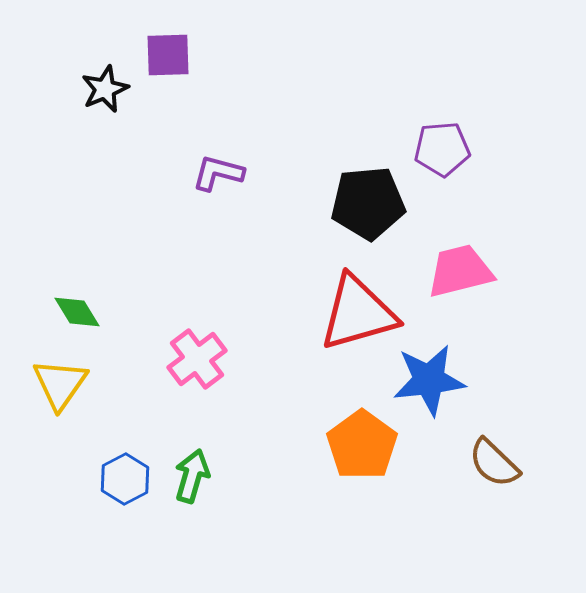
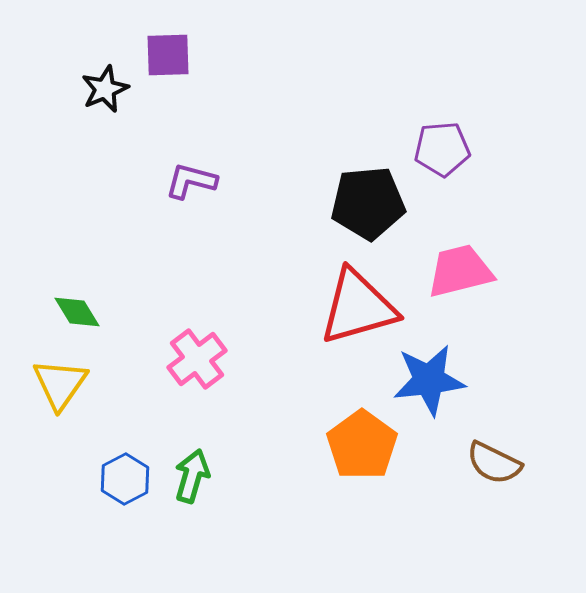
purple L-shape: moved 27 px left, 8 px down
red triangle: moved 6 px up
brown semicircle: rotated 18 degrees counterclockwise
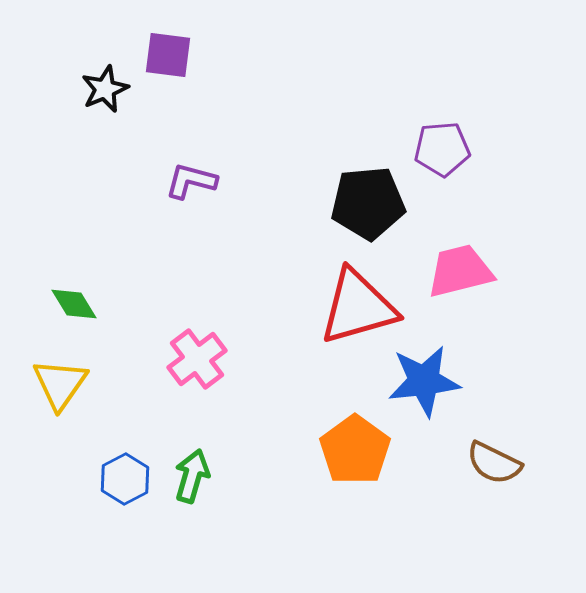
purple square: rotated 9 degrees clockwise
green diamond: moved 3 px left, 8 px up
blue star: moved 5 px left, 1 px down
orange pentagon: moved 7 px left, 5 px down
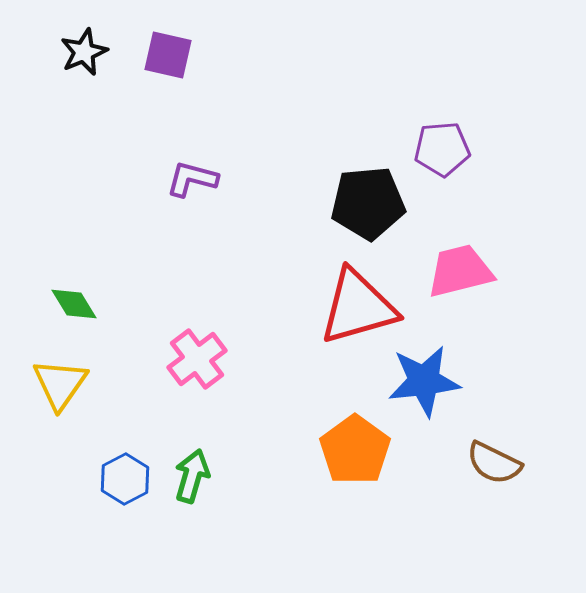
purple square: rotated 6 degrees clockwise
black star: moved 21 px left, 37 px up
purple L-shape: moved 1 px right, 2 px up
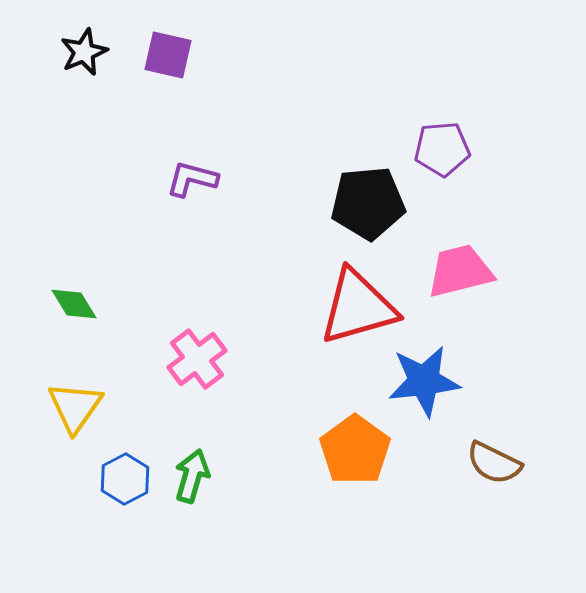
yellow triangle: moved 15 px right, 23 px down
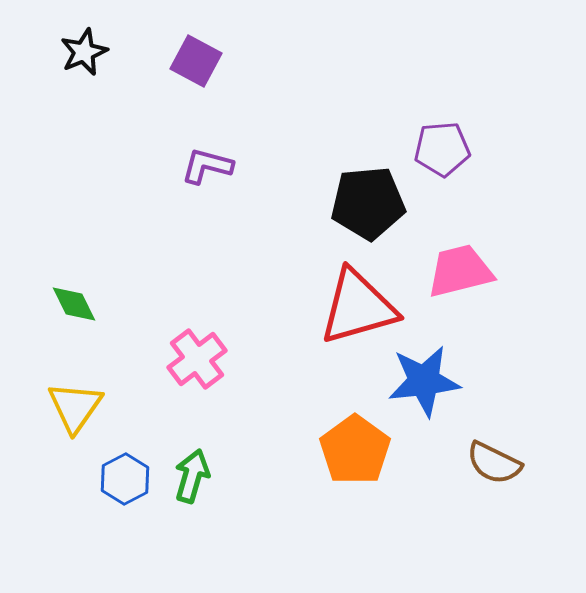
purple square: moved 28 px right, 6 px down; rotated 15 degrees clockwise
purple L-shape: moved 15 px right, 13 px up
green diamond: rotated 6 degrees clockwise
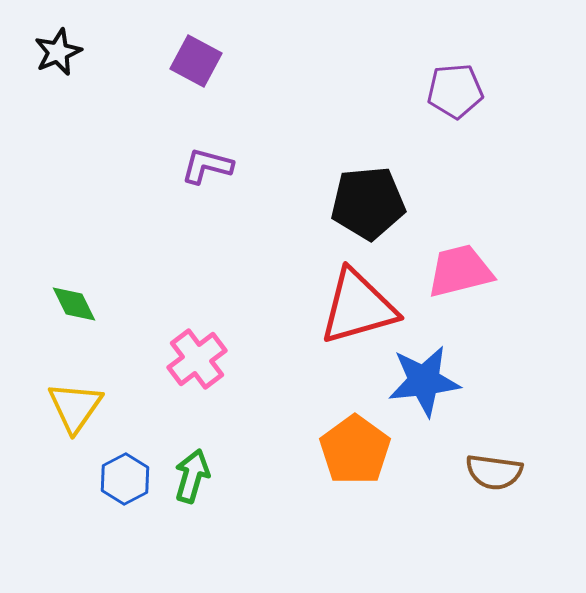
black star: moved 26 px left
purple pentagon: moved 13 px right, 58 px up
brown semicircle: moved 9 px down; rotated 18 degrees counterclockwise
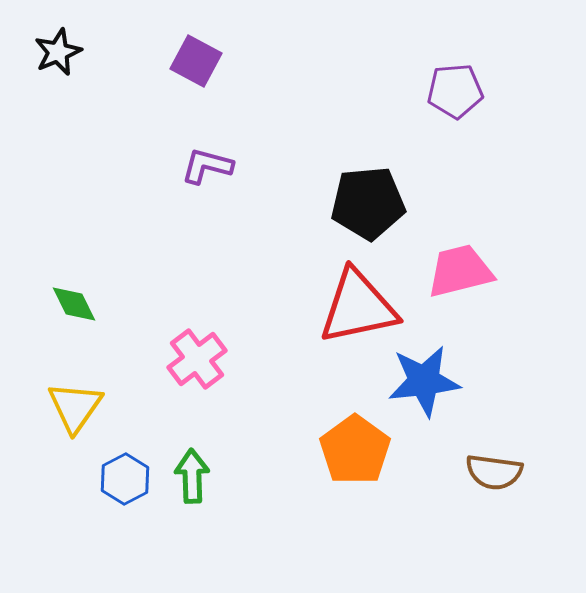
red triangle: rotated 4 degrees clockwise
green arrow: rotated 18 degrees counterclockwise
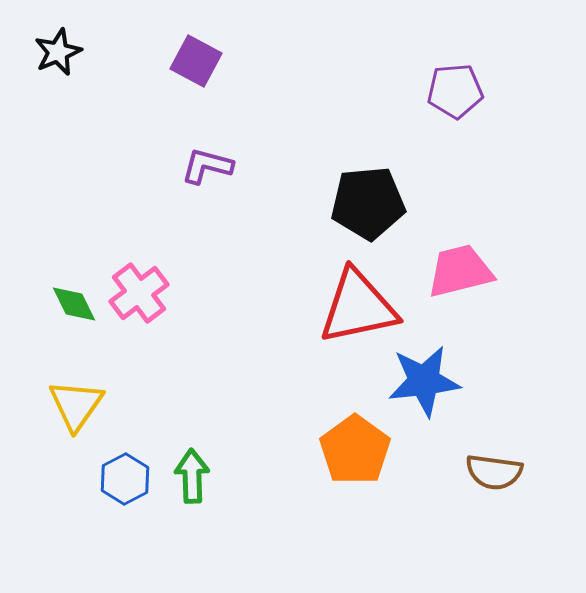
pink cross: moved 58 px left, 66 px up
yellow triangle: moved 1 px right, 2 px up
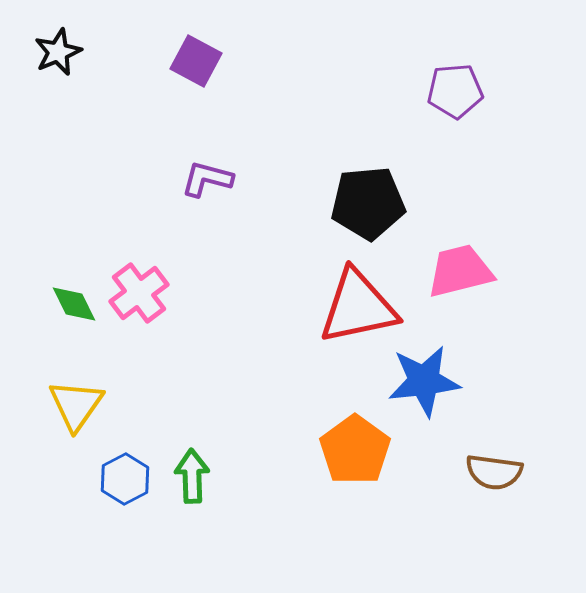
purple L-shape: moved 13 px down
